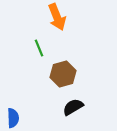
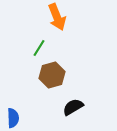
green line: rotated 54 degrees clockwise
brown hexagon: moved 11 px left, 1 px down
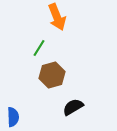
blue semicircle: moved 1 px up
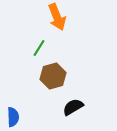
brown hexagon: moved 1 px right, 1 px down
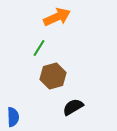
orange arrow: rotated 92 degrees counterclockwise
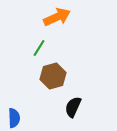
black semicircle: rotated 35 degrees counterclockwise
blue semicircle: moved 1 px right, 1 px down
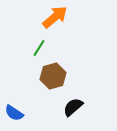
orange arrow: moved 2 px left; rotated 16 degrees counterclockwise
black semicircle: rotated 25 degrees clockwise
blue semicircle: moved 5 px up; rotated 126 degrees clockwise
